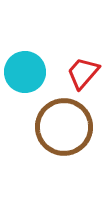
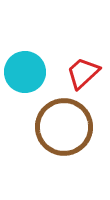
red trapezoid: rotated 6 degrees clockwise
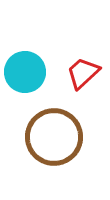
brown circle: moved 10 px left, 10 px down
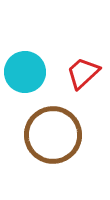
brown circle: moved 1 px left, 2 px up
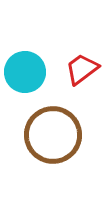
red trapezoid: moved 1 px left, 4 px up; rotated 6 degrees clockwise
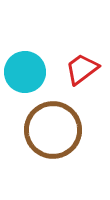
brown circle: moved 5 px up
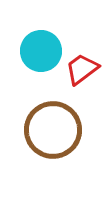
cyan circle: moved 16 px right, 21 px up
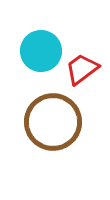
brown circle: moved 8 px up
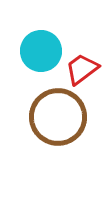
brown circle: moved 5 px right, 5 px up
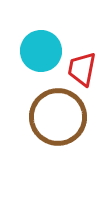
red trapezoid: rotated 42 degrees counterclockwise
